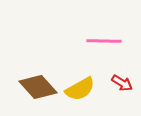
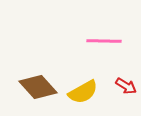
red arrow: moved 4 px right, 3 px down
yellow semicircle: moved 3 px right, 3 px down
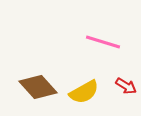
pink line: moved 1 px left, 1 px down; rotated 16 degrees clockwise
yellow semicircle: moved 1 px right
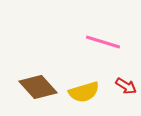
yellow semicircle: rotated 12 degrees clockwise
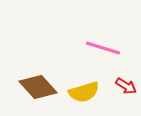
pink line: moved 6 px down
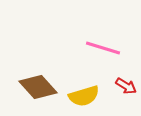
yellow semicircle: moved 4 px down
